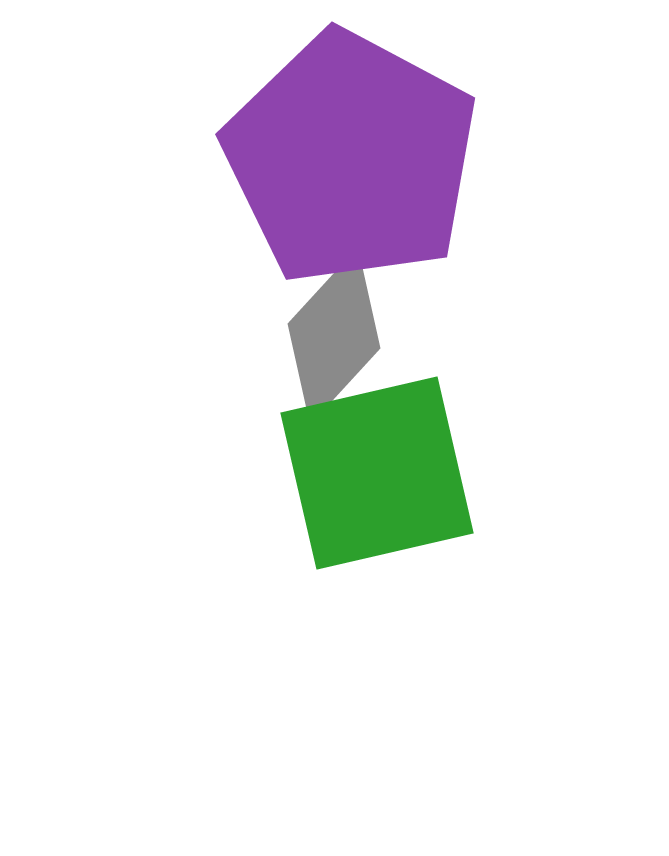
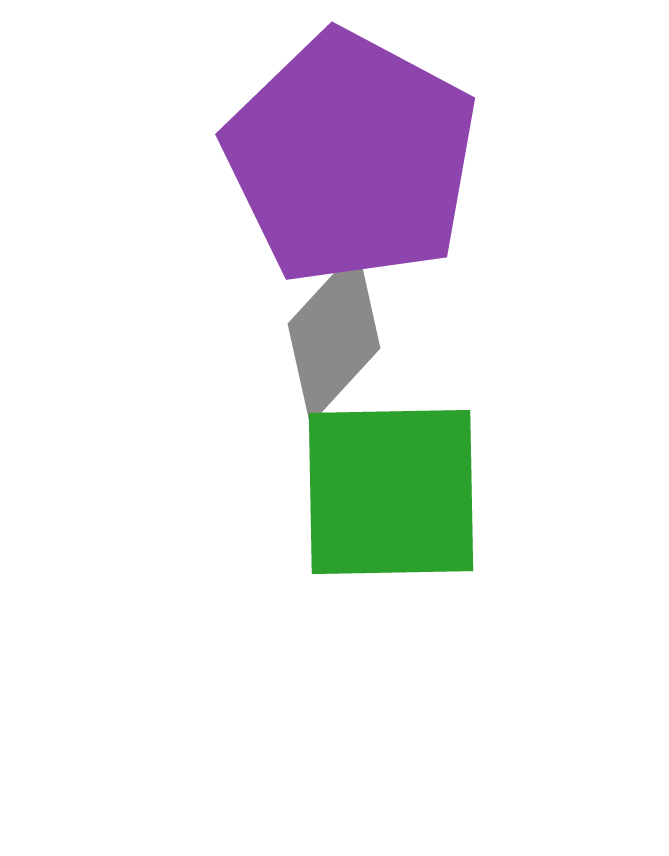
green square: moved 14 px right, 19 px down; rotated 12 degrees clockwise
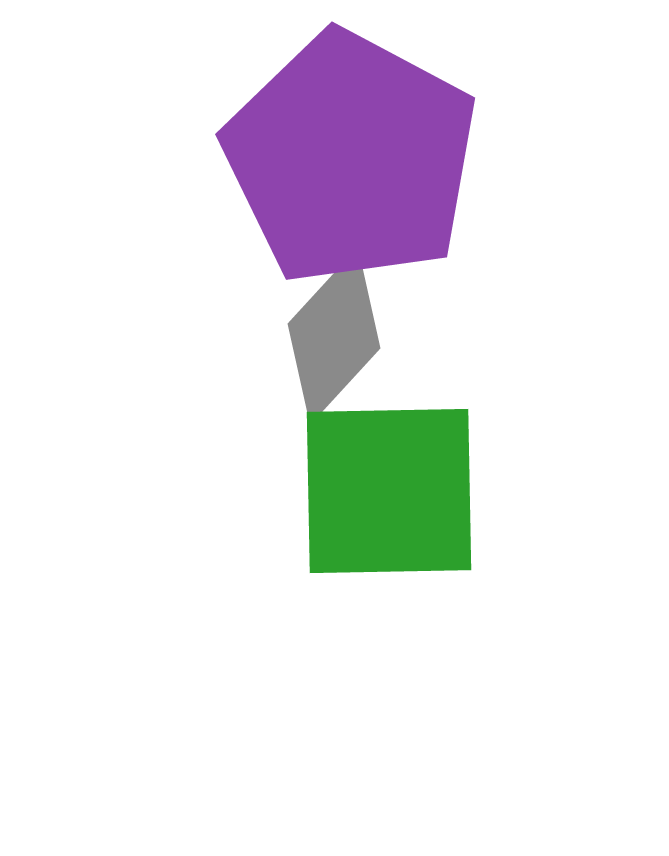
green square: moved 2 px left, 1 px up
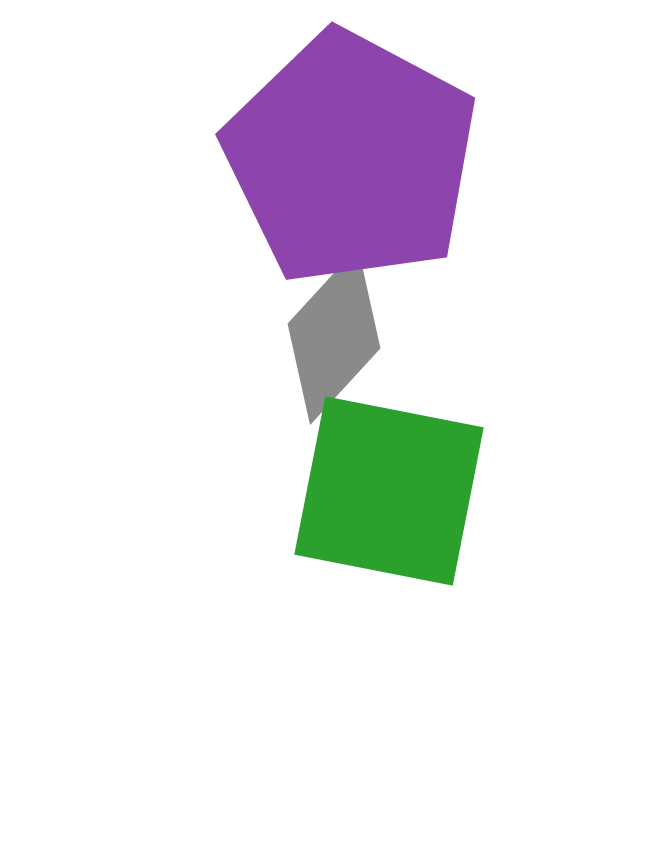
green square: rotated 12 degrees clockwise
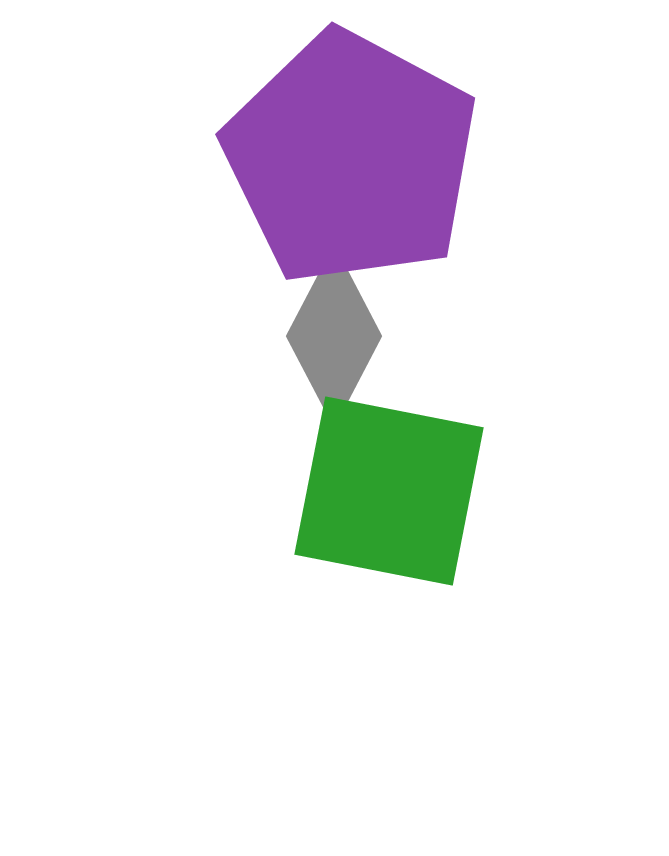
gray diamond: rotated 15 degrees counterclockwise
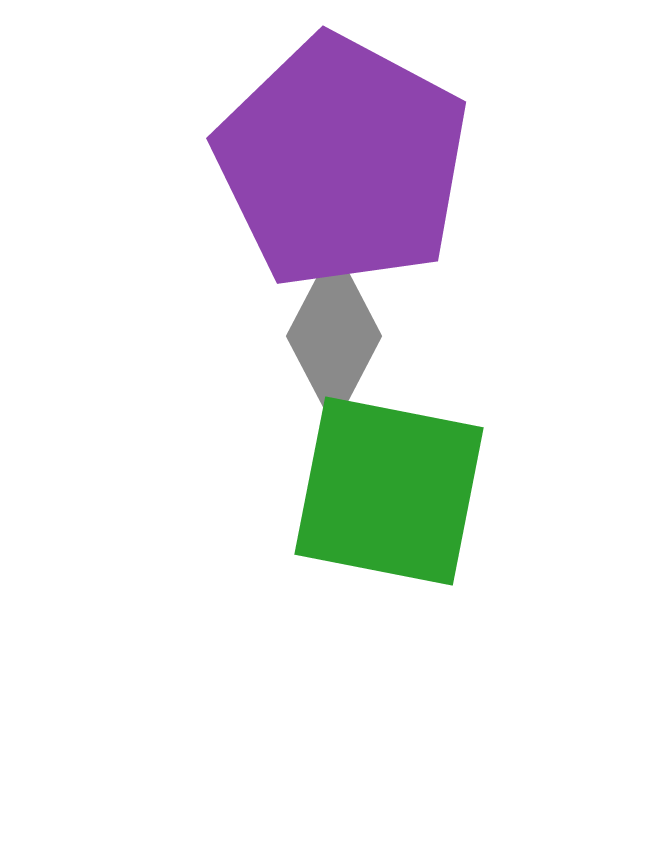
purple pentagon: moved 9 px left, 4 px down
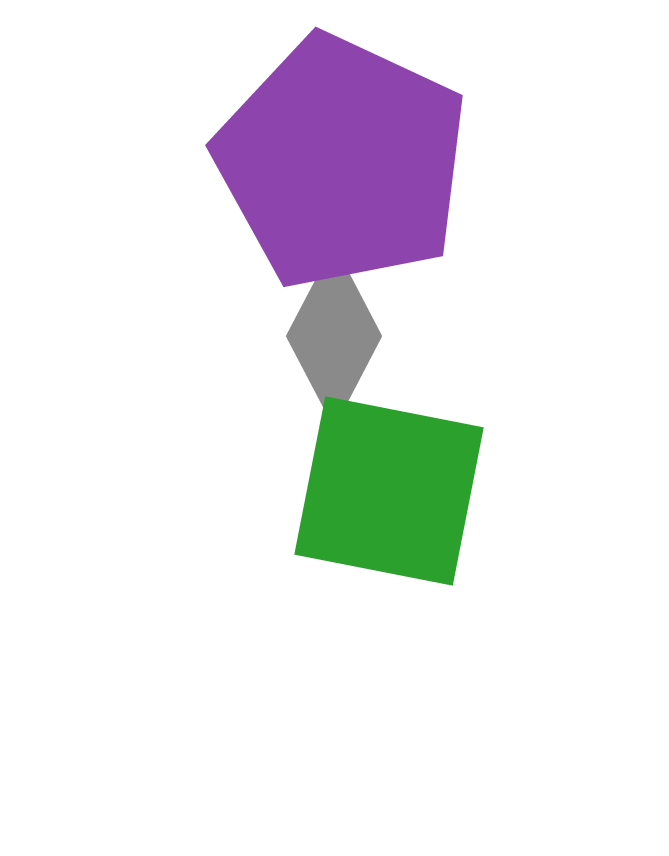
purple pentagon: rotated 3 degrees counterclockwise
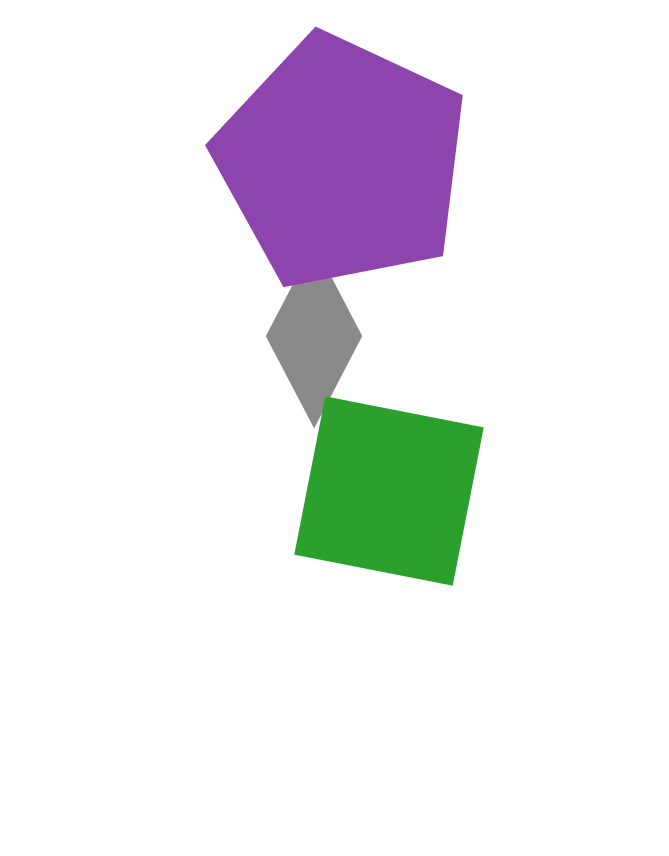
gray diamond: moved 20 px left
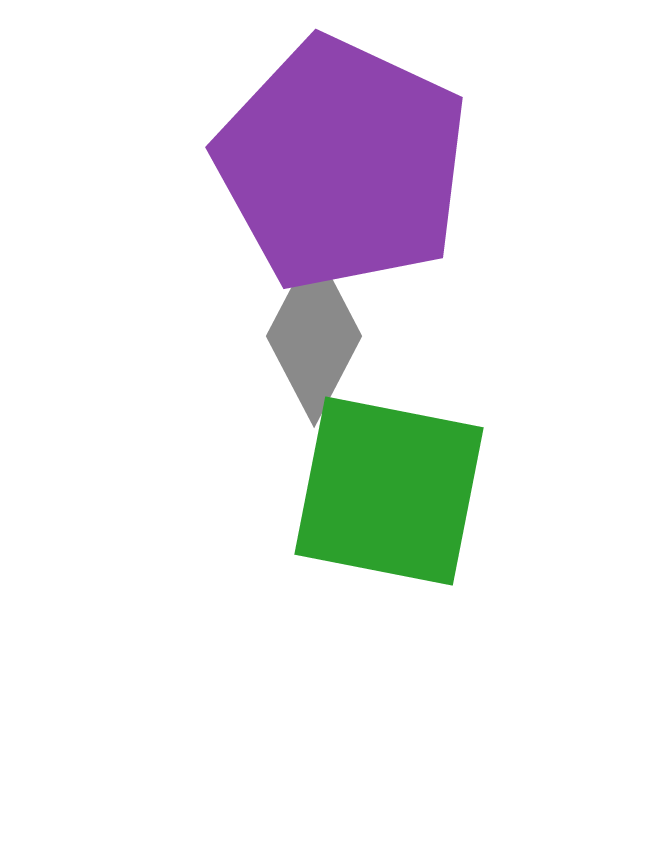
purple pentagon: moved 2 px down
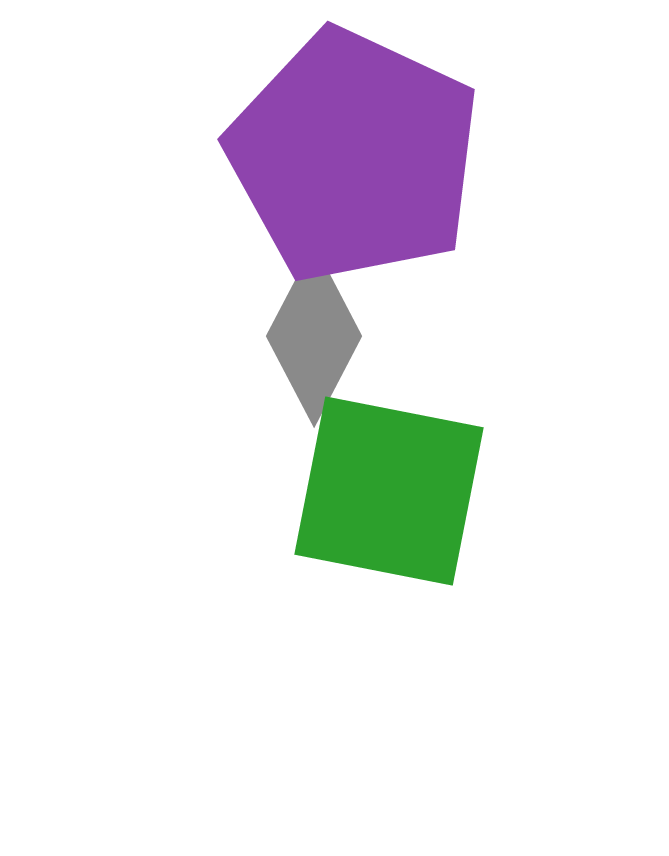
purple pentagon: moved 12 px right, 8 px up
